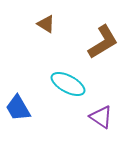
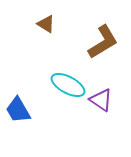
cyan ellipse: moved 1 px down
blue trapezoid: moved 2 px down
purple triangle: moved 17 px up
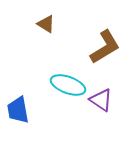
brown L-shape: moved 2 px right, 5 px down
cyan ellipse: rotated 8 degrees counterclockwise
blue trapezoid: rotated 20 degrees clockwise
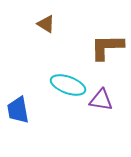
brown L-shape: moved 2 px right; rotated 150 degrees counterclockwise
purple triangle: rotated 25 degrees counterclockwise
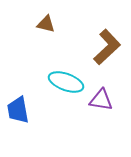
brown triangle: rotated 18 degrees counterclockwise
brown L-shape: rotated 138 degrees clockwise
cyan ellipse: moved 2 px left, 3 px up
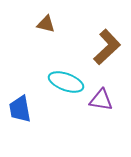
blue trapezoid: moved 2 px right, 1 px up
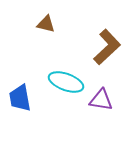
blue trapezoid: moved 11 px up
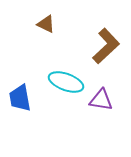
brown triangle: rotated 12 degrees clockwise
brown L-shape: moved 1 px left, 1 px up
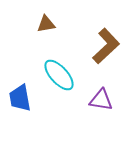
brown triangle: rotated 36 degrees counterclockwise
cyan ellipse: moved 7 px left, 7 px up; rotated 28 degrees clockwise
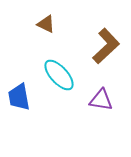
brown triangle: rotated 36 degrees clockwise
blue trapezoid: moved 1 px left, 1 px up
